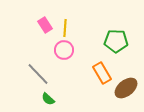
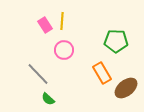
yellow line: moved 3 px left, 7 px up
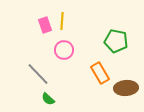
pink rectangle: rotated 14 degrees clockwise
green pentagon: rotated 10 degrees clockwise
orange rectangle: moved 2 px left
brown ellipse: rotated 35 degrees clockwise
